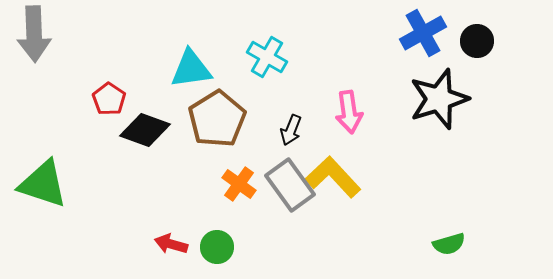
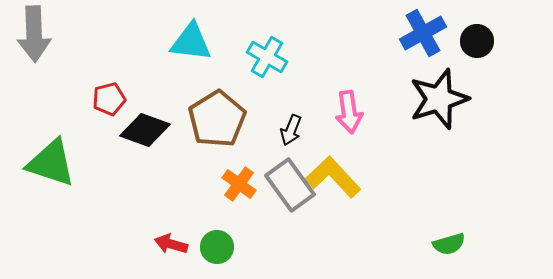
cyan triangle: moved 27 px up; rotated 15 degrees clockwise
red pentagon: rotated 24 degrees clockwise
green triangle: moved 8 px right, 21 px up
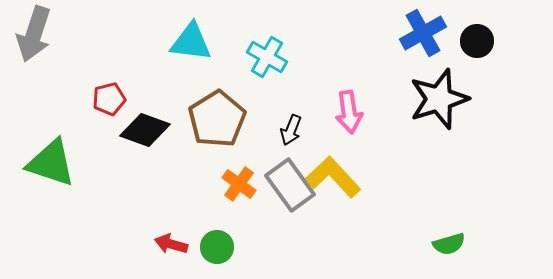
gray arrow: rotated 20 degrees clockwise
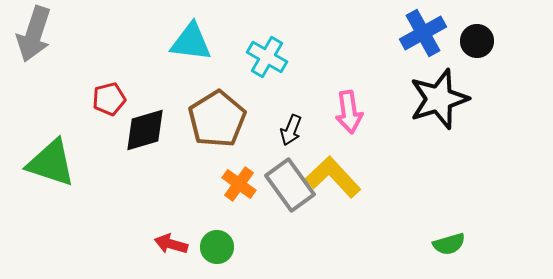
black diamond: rotated 36 degrees counterclockwise
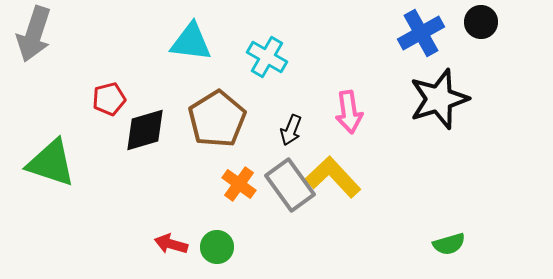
blue cross: moved 2 px left
black circle: moved 4 px right, 19 px up
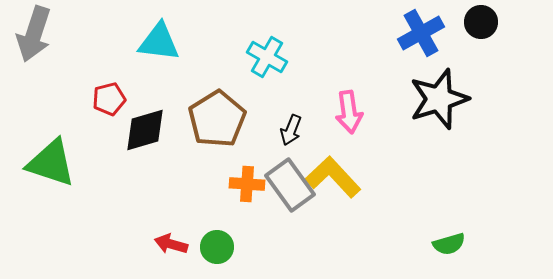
cyan triangle: moved 32 px left
orange cross: moved 8 px right; rotated 32 degrees counterclockwise
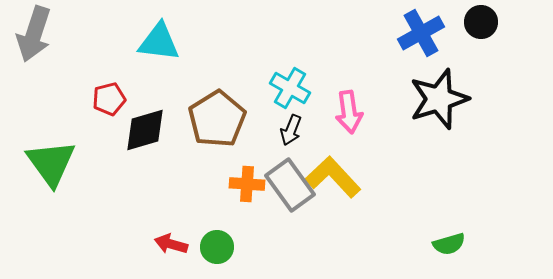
cyan cross: moved 23 px right, 31 px down
green triangle: rotated 36 degrees clockwise
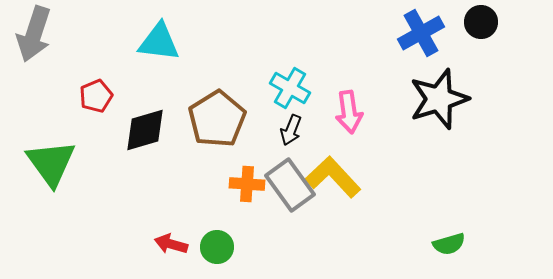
red pentagon: moved 13 px left, 3 px up; rotated 8 degrees counterclockwise
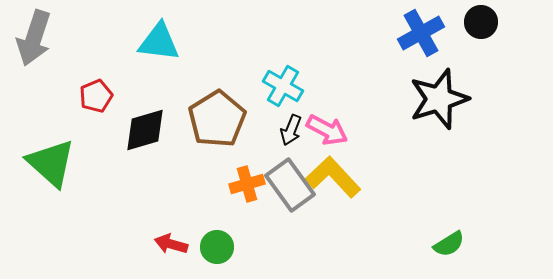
gray arrow: moved 4 px down
cyan cross: moved 7 px left, 2 px up
pink arrow: moved 22 px left, 18 px down; rotated 54 degrees counterclockwise
green triangle: rotated 12 degrees counterclockwise
orange cross: rotated 20 degrees counterclockwise
green semicircle: rotated 16 degrees counterclockwise
